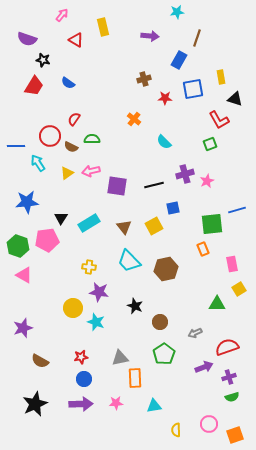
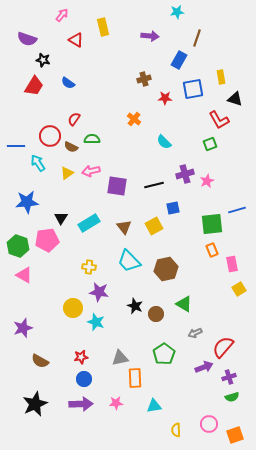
orange rectangle at (203, 249): moved 9 px right, 1 px down
green triangle at (217, 304): moved 33 px left; rotated 30 degrees clockwise
brown circle at (160, 322): moved 4 px left, 8 px up
red semicircle at (227, 347): moved 4 px left; rotated 30 degrees counterclockwise
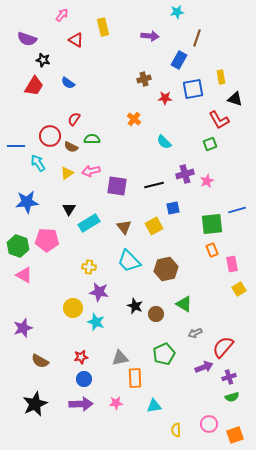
black triangle at (61, 218): moved 8 px right, 9 px up
pink pentagon at (47, 240): rotated 10 degrees clockwise
green pentagon at (164, 354): rotated 10 degrees clockwise
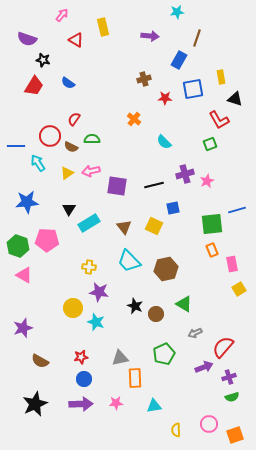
yellow square at (154, 226): rotated 36 degrees counterclockwise
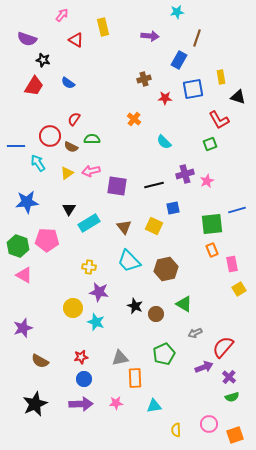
black triangle at (235, 99): moved 3 px right, 2 px up
purple cross at (229, 377): rotated 32 degrees counterclockwise
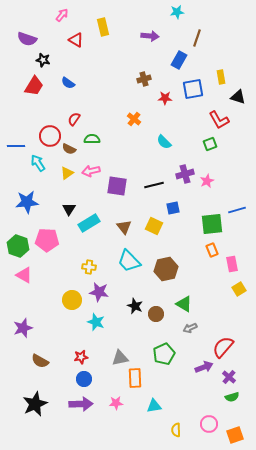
brown semicircle at (71, 147): moved 2 px left, 2 px down
yellow circle at (73, 308): moved 1 px left, 8 px up
gray arrow at (195, 333): moved 5 px left, 5 px up
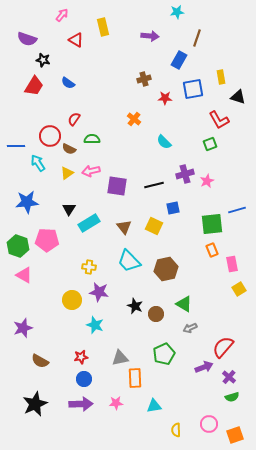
cyan star at (96, 322): moved 1 px left, 3 px down
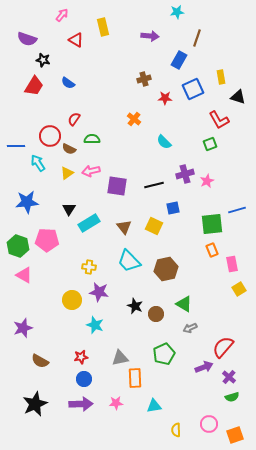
blue square at (193, 89): rotated 15 degrees counterclockwise
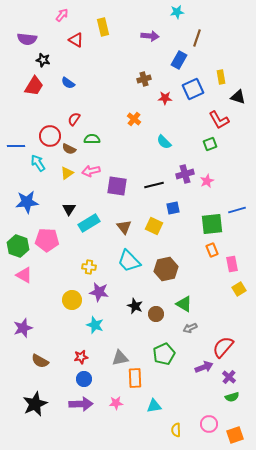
purple semicircle at (27, 39): rotated 12 degrees counterclockwise
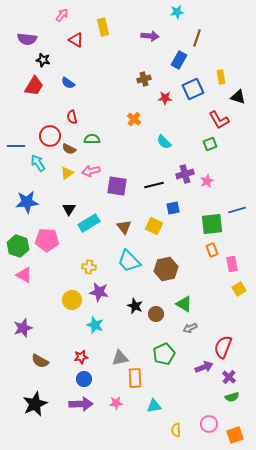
red semicircle at (74, 119): moved 2 px left, 2 px up; rotated 48 degrees counterclockwise
red semicircle at (223, 347): rotated 20 degrees counterclockwise
